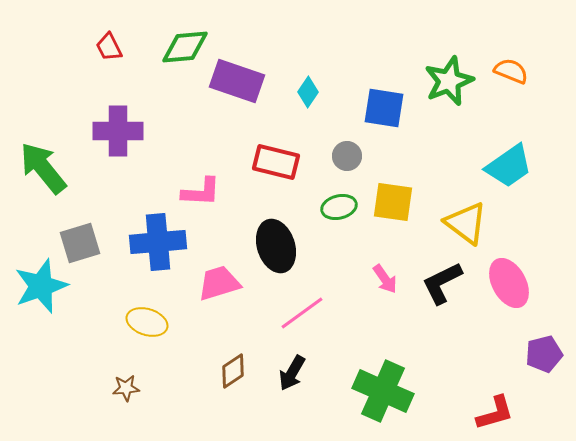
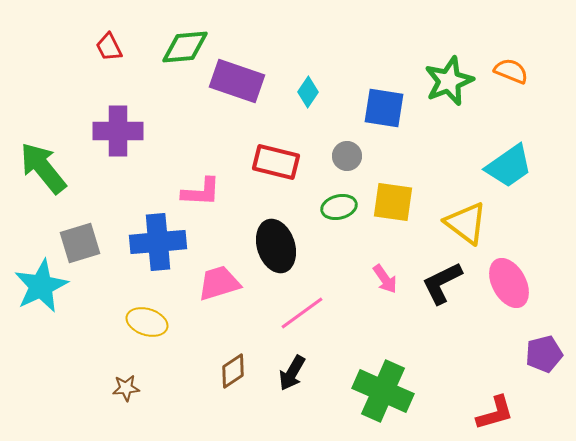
cyan star: rotated 6 degrees counterclockwise
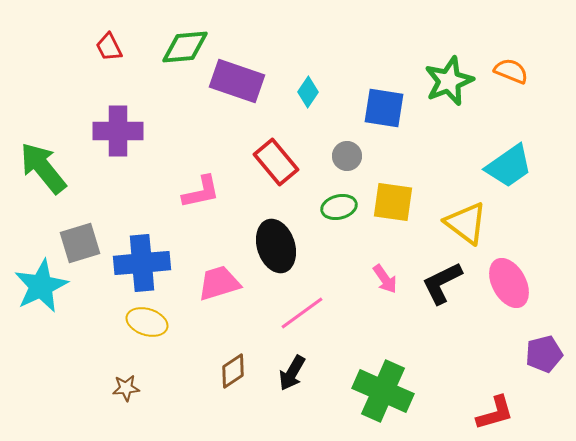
red rectangle: rotated 36 degrees clockwise
pink L-shape: rotated 15 degrees counterclockwise
blue cross: moved 16 px left, 21 px down
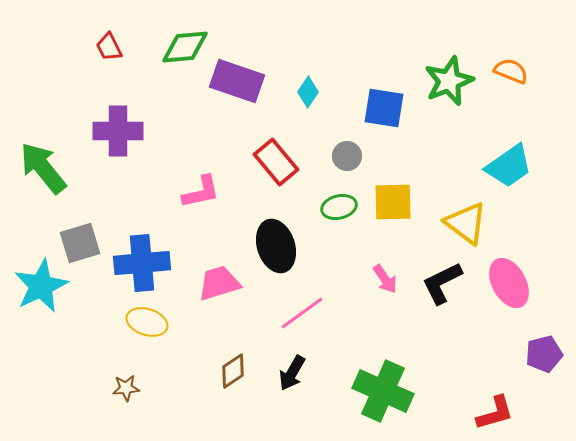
yellow square: rotated 9 degrees counterclockwise
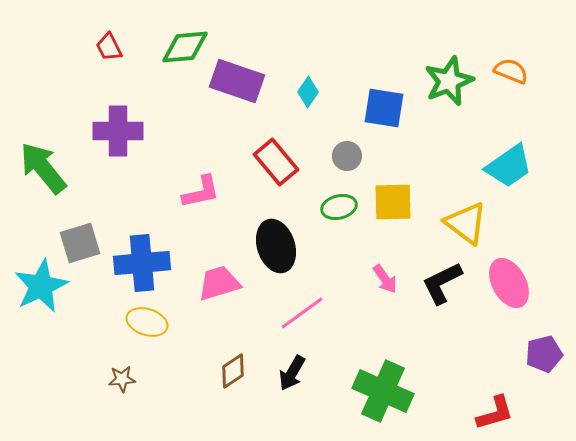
brown star: moved 4 px left, 9 px up
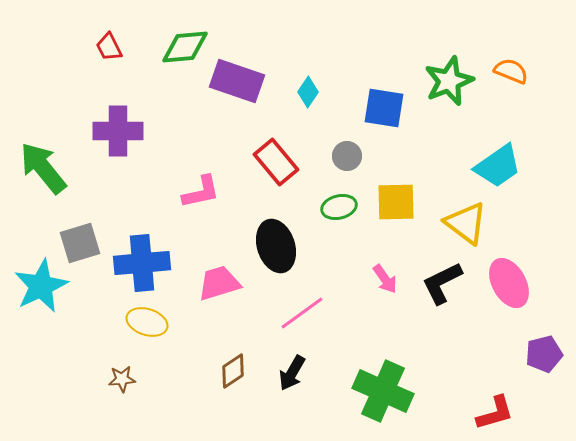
cyan trapezoid: moved 11 px left
yellow square: moved 3 px right
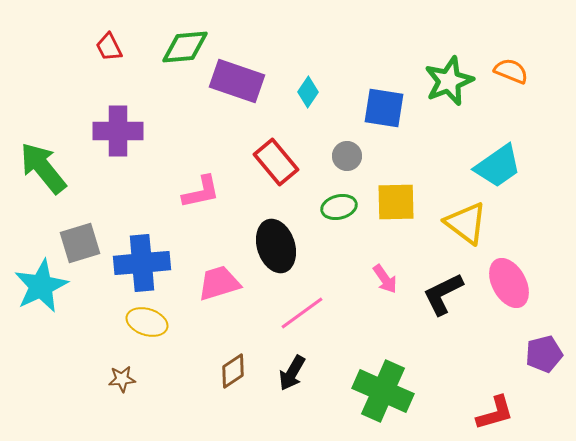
black L-shape: moved 1 px right, 11 px down
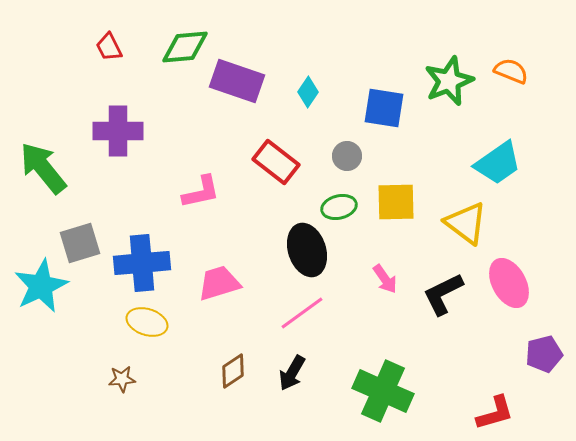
red rectangle: rotated 12 degrees counterclockwise
cyan trapezoid: moved 3 px up
black ellipse: moved 31 px right, 4 px down
